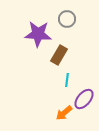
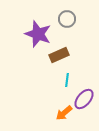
purple star: rotated 16 degrees clockwise
brown rectangle: rotated 36 degrees clockwise
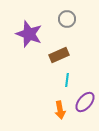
purple star: moved 9 px left
purple ellipse: moved 1 px right, 3 px down
orange arrow: moved 4 px left, 3 px up; rotated 60 degrees counterclockwise
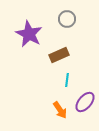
purple star: rotated 8 degrees clockwise
orange arrow: rotated 24 degrees counterclockwise
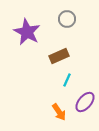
purple star: moved 2 px left, 2 px up
brown rectangle: moved 1 px down
cyan line: rotated 16 degrees clockwise
orange arrow: moved 1 px left, 2 px down
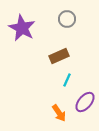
purple star: moved 5 px left, 4 px up
orange arrow: moved 1 px down
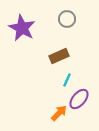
purple ellipse: moved 6 px left, 3 px up
orange arrow: rotated 102 degrees counterclockwise
